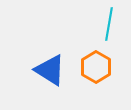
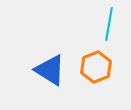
orange hexagon: rotated 8 degrees clockwise
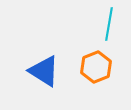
blue triangle: moved 6 px left, 1 px down
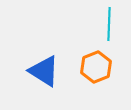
cyan line: rotated 8 degrees counterclockwise
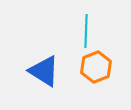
cyan line: moved 23 px left, 7 px down
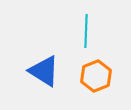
orange hexagon: moved 9 px down
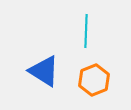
orange hexagon: moved 2 px left, 4 px down
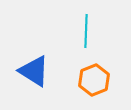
blue triangle: moved 10 px left
